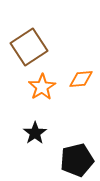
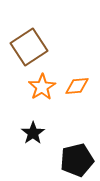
orange diamond: moved 4 px left, 7 px down
black star: moved 2 px left
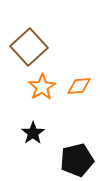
brown square: rotated 9 degrees counterclockwise
orange diamond: moved 2 px right
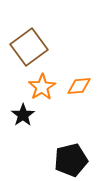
brown square: rotated 6 degrees clockwise
black star: moved 10 px left, 18 px up
black pentagon: moved 6 px left
